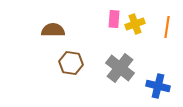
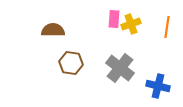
yellow cross: moved 4 px left
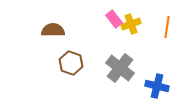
pink rectangle: rotated 42 degrees counterclockwise
brown hexagon: rotated 10 degrees clockwise
blue cross: moved 1 px left
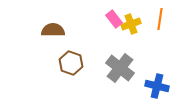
orange line: moved 7 px left, 8 px up
